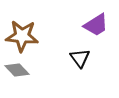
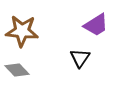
brown star: moved 5 px up
black triangle: rotated 10 degrees clockwise
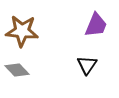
purple trapezoid: rotated 36 degrees counterclockwise
black triangle: moved 7 px right, 7 px down
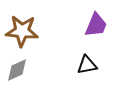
black triangle: rotated 45 degrees clockwise
gray diamond: rotated 70 degrees counterclockwise
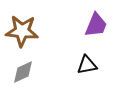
gray diamond: moved 6 px right, 2 px down
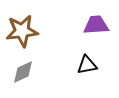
purple trapezoid: rotated 116 degrees counterclockwise
brown star: rotated 12 degrees counterclockwise
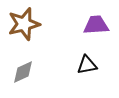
brown star: moved 2 px right, 7 px up; rotated 8 degrees counterclockwise
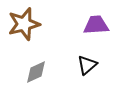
black triangle: rotated 30 degrees counterclockwise
gray diamond: moved 13 px right
